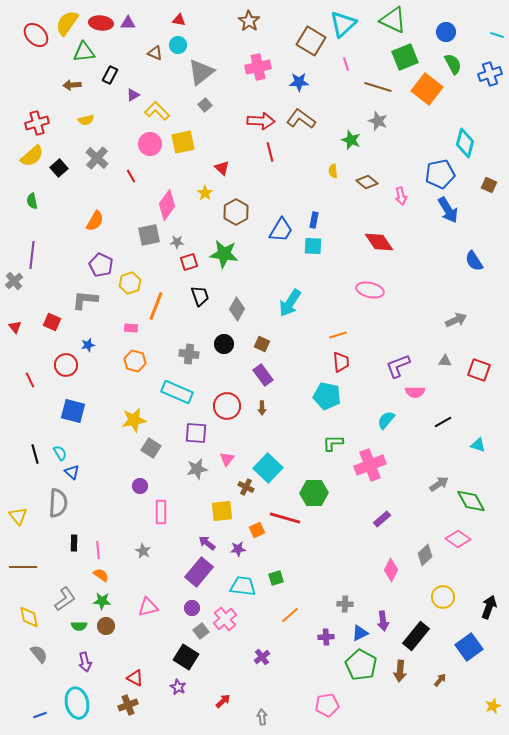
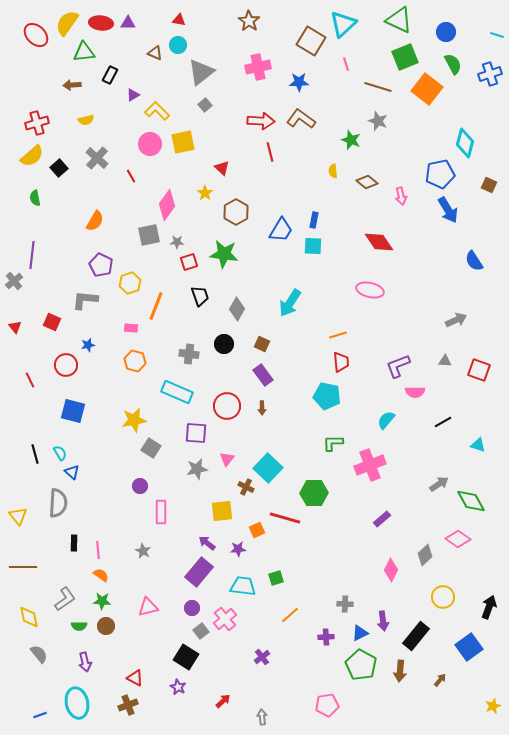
green triangle at (393, 20): moved 6 px right
green semicircle at (32, 201): moved 3 px right, 3 px up
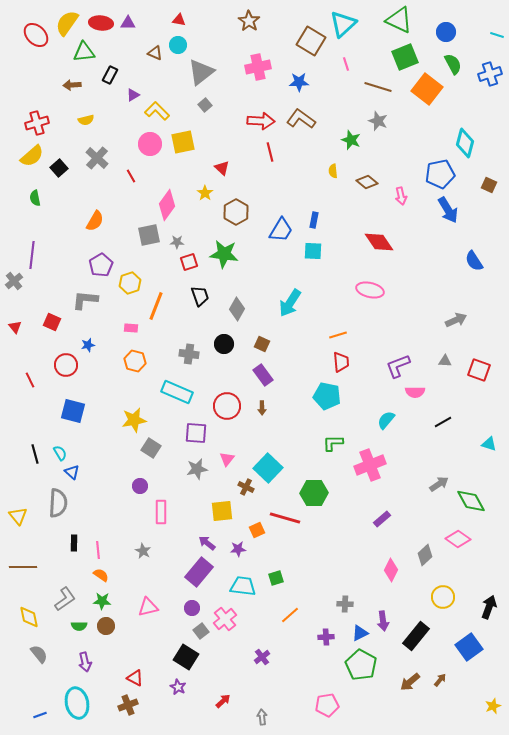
cyan square at (313, 246): moved 5 px down
purple pentagon at (101, 265): rotated 15 degrees clockwise
cyan triangle at (478, 445): moved 11 px right, 1 px up
brown arrow at (400, 671): moved 10 px right, 11 px down; rotated 45 degrees clockwise
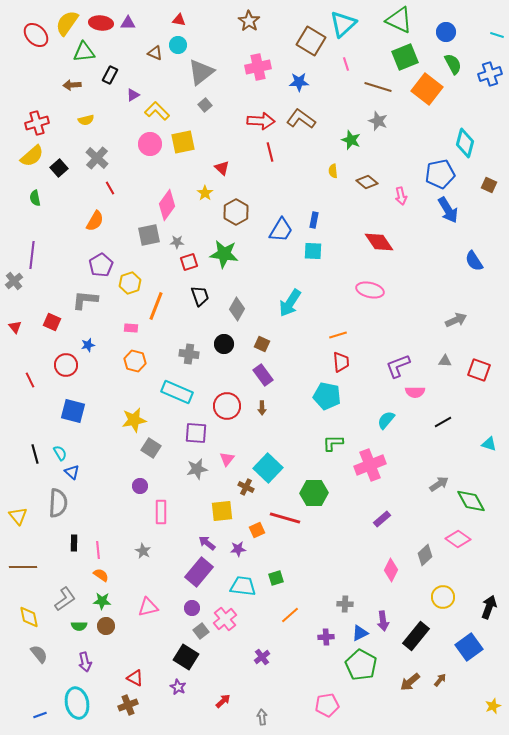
red line at (131, 176): moved 21 px left, 12 px down
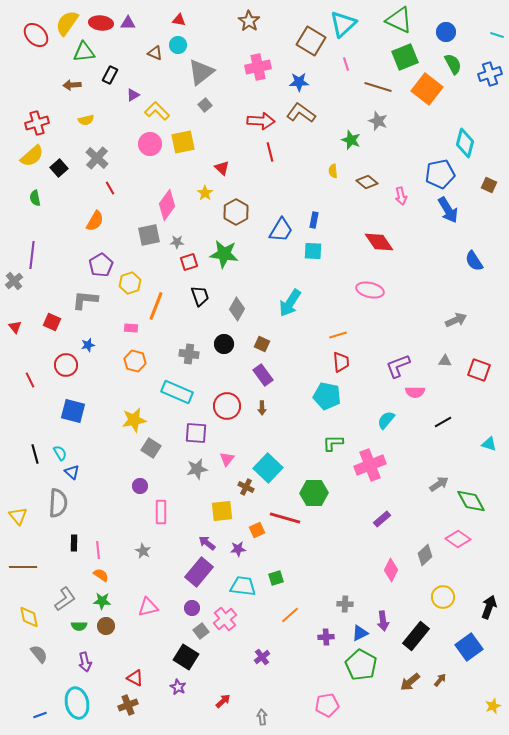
brown L-shape at (301, 119): moved 6 px up
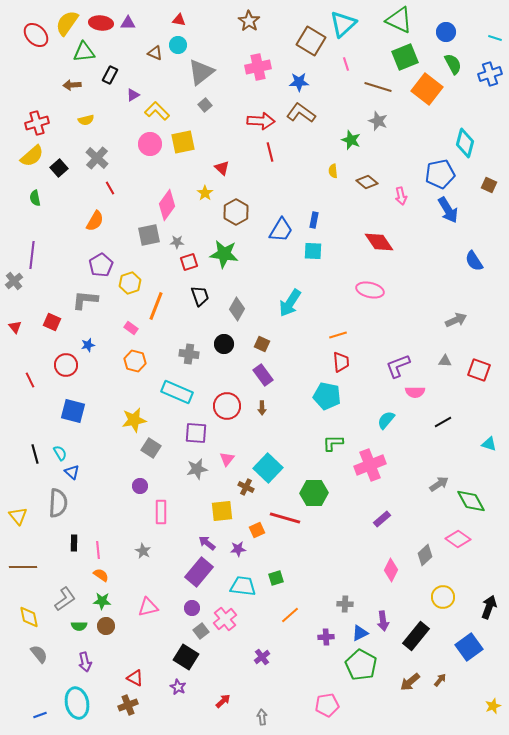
cyan line at (497, 35): moved 2 px left, 3 px down
pink rectangle at (131, 328): rotated 32 degrees clockwise
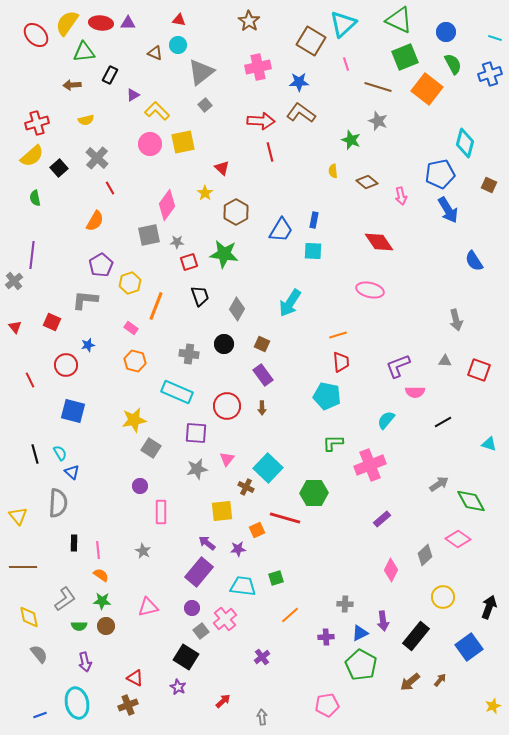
gray arrow at (456, 320): rotated 100 degrees clockwise
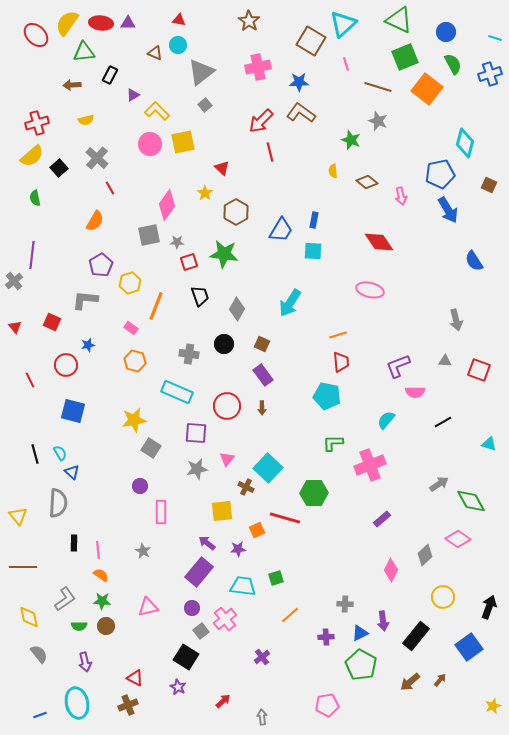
red arrow at (261, 121): rotated 132 degrees clockwise
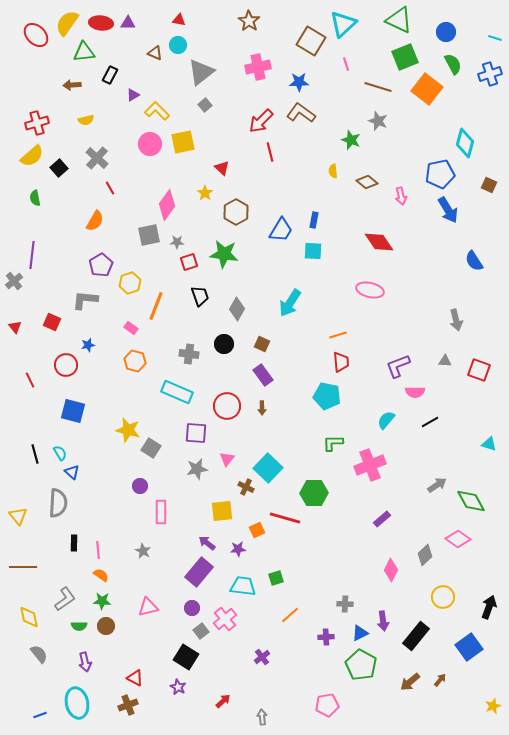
yellow star at (134, 420): moved 6 px left, 10 px down; rotated 25 degrees clockwise
black line at (443, 422): moved 13 px left
gray arrow at (439, 484): moved 2 px left, 1 px down
